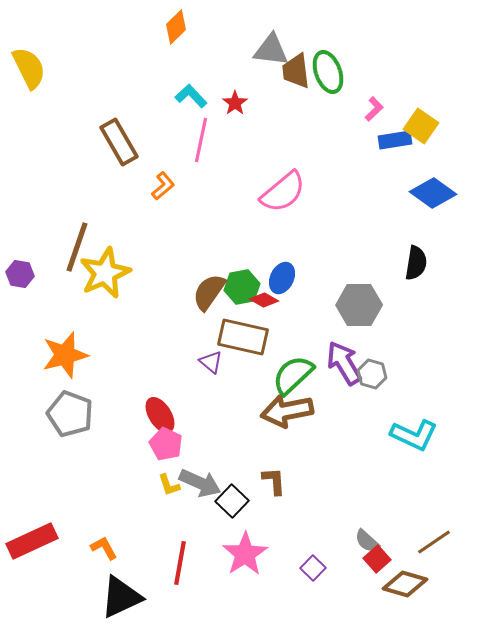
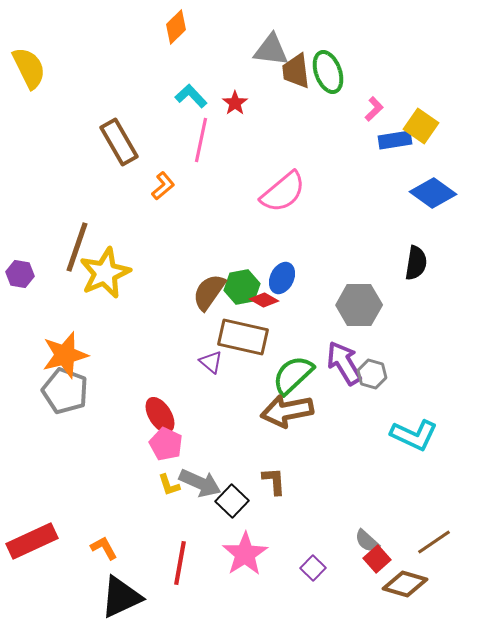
gray pentagon at (70, 414): moved 5 px left, 23 px up
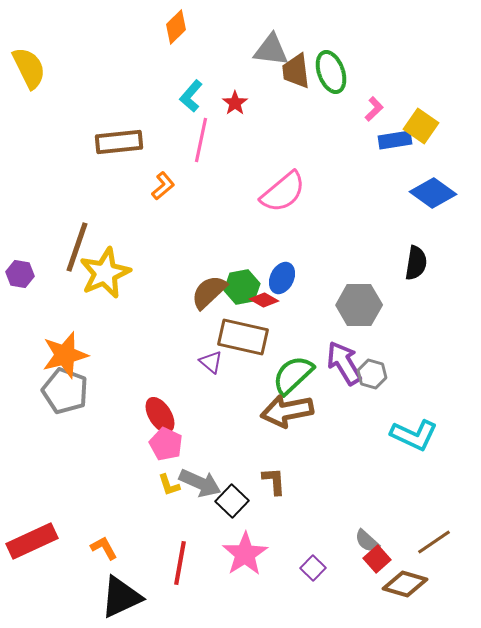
green ellipse at (328, 72): moved 3 px right
cyan L-shape at (191, 96): rotated 96 degrees counterclockwise
brown rectangle at (119, 142): rotated 66 degrees counterclockwise
brown semicircle at (209, 292): rotated 12 degrees clockwise
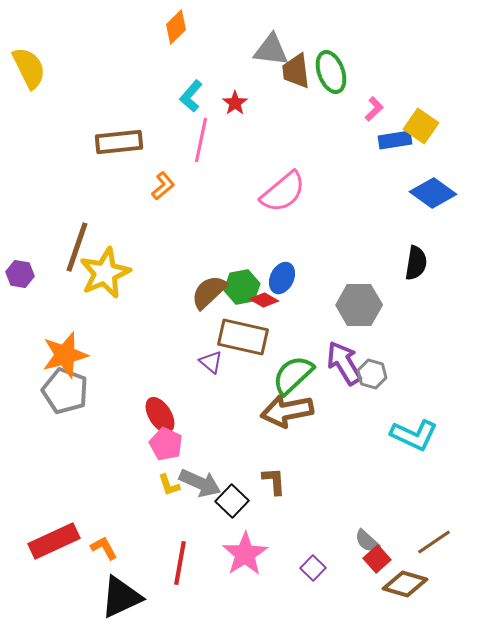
red rectangle at (32, 541): moved 22 px right
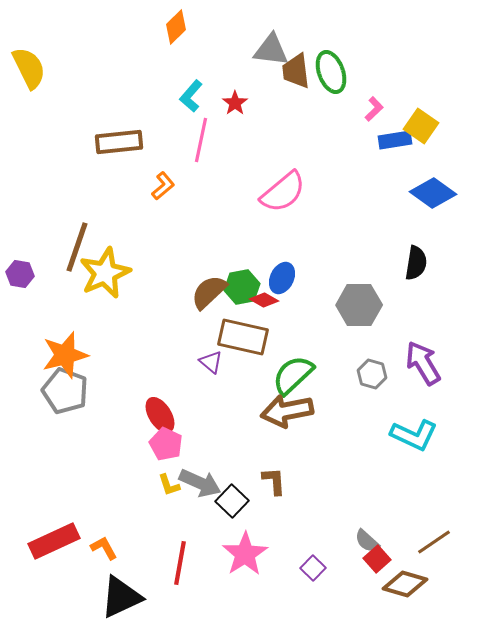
purple arrow at (344, 363): moved 79 px right
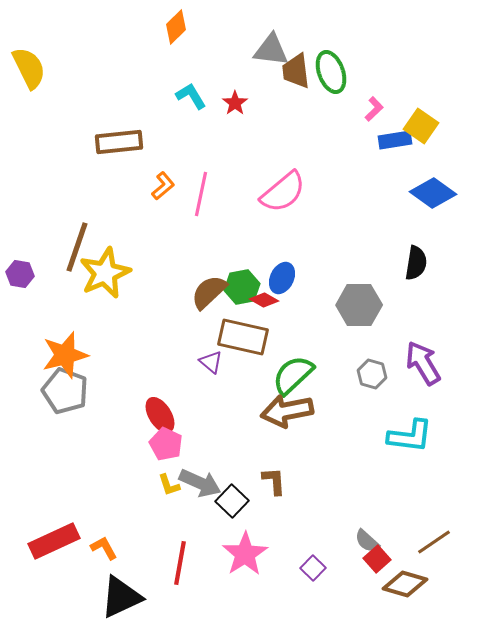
cyan L-shape at (191, 96): rotated 108 degrees clockwise
pink line at (201, 140): moved 54 px down
cyan L-shape at (414, 435): moved 4 px left, 1 px down; rotated 18 degrees counterclockwise
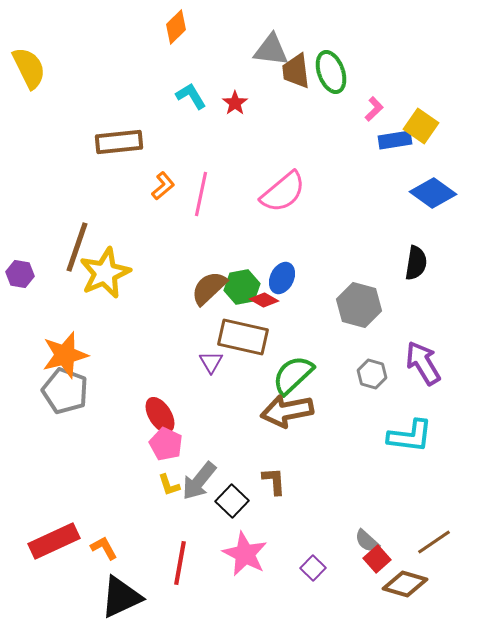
brown semicircle at (209, 292): moved 4 px up
gray hexagon at (359, 305): rotated 15 degrees clockwise
purple triangle at (211, 362): rotated 20 degrees clockwise
gray arrow at (200, 483): moved 1 px left, 2 px up; rotated 105 degrees clockwise
pink star at (245, 554): rotated 12 degrees counterclockwise
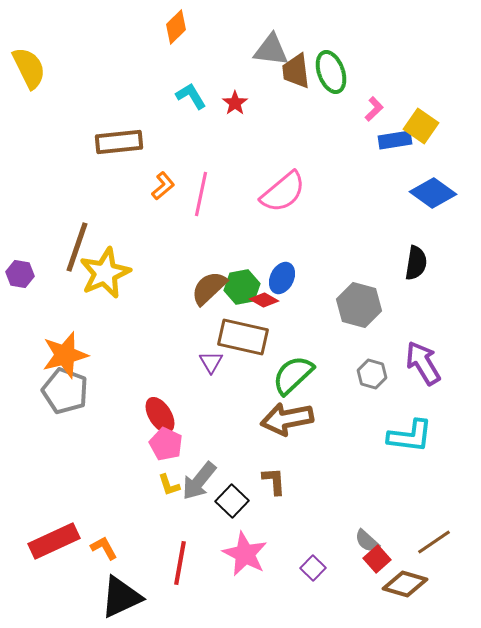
brown arrow at (287, 411): moved 8 px down
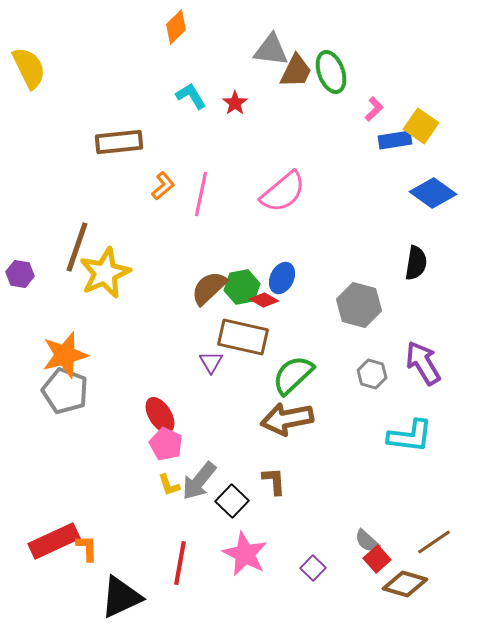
brown trapezoid at (296, 71): rotated 147 degrees counterclockwise
orange L-shape at (104, 548): moved 17 px left; rotated 28 degrees clockwise
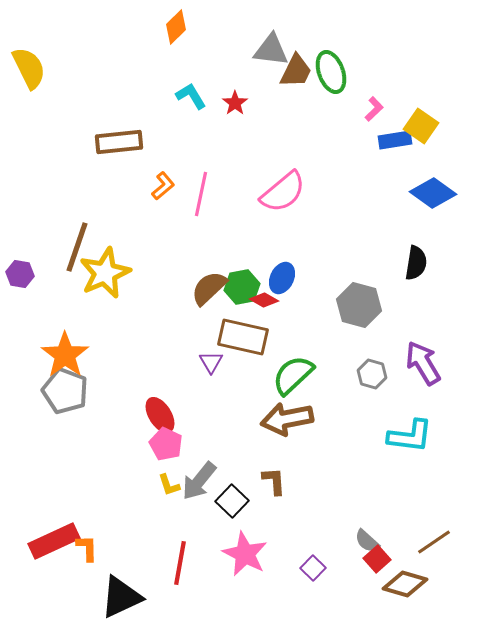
orange star at (65, 355): rotated 21 degrees counterclockwise
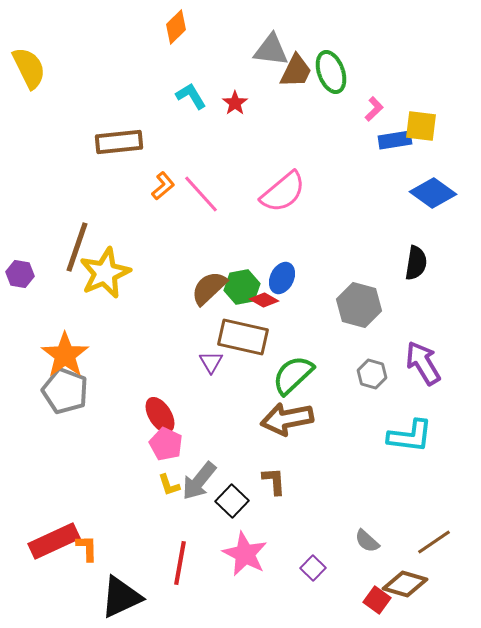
yellow square at (421, 126): rotated 28 degrees counterclockwise
pink line at (201, 194): rotated 54 degrees counterclockwise
red square at (377, 559): moved 41 px down; rotated 12 degrees counterclockwise
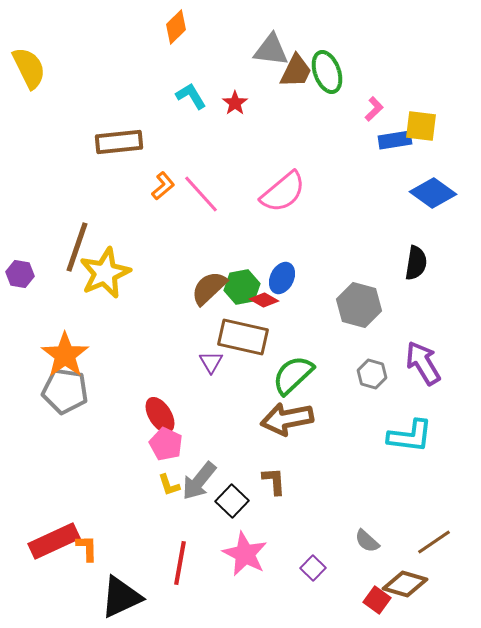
green ellipse at (331, 72): moved 4 px left
gray pentagon at (65, 391): rotated 12 degrees counterclockwise
